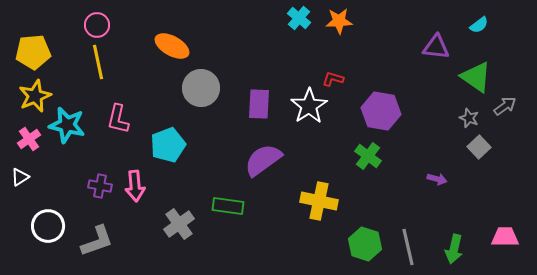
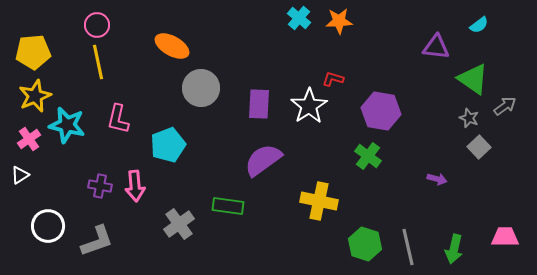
green triangle: moved 3 px left, 2 px down
white triangle: moved 2 px up
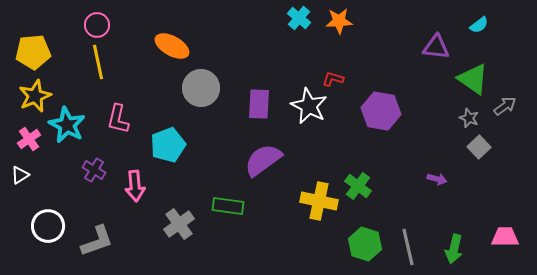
white star: rotated 12 degrees counterclockwise
cyan star: rotated 15 degrees clockwise
green cross: moved 10 px left, 30 px down
purple cross: moved 6 px left, 16 px up; rotated 20 degrees clockwise
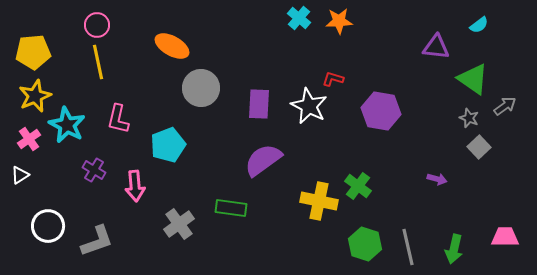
green rectangle: moved 3 px right, 2 px down
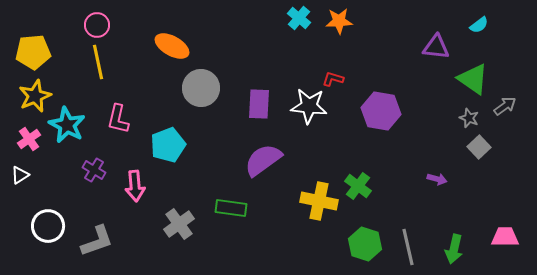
white star: rotated 21 degrees counterclockwise
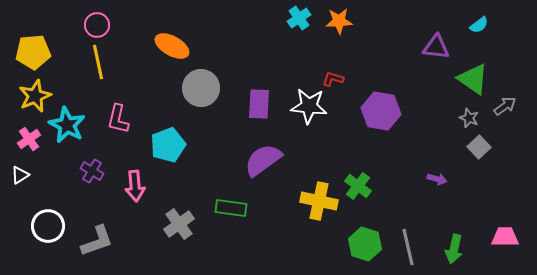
cyan cross: rotated 15 degrees clockwise
purple cross: moved 2 px left, 1 px down
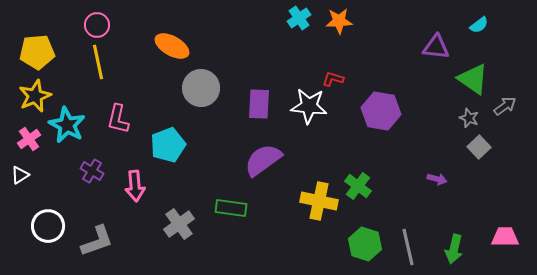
yellow pentagon: moved 4 px right
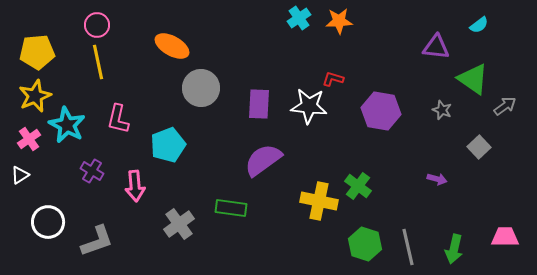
gray star: moved 27 px left, 8 px up
white circle: moved 4 px up
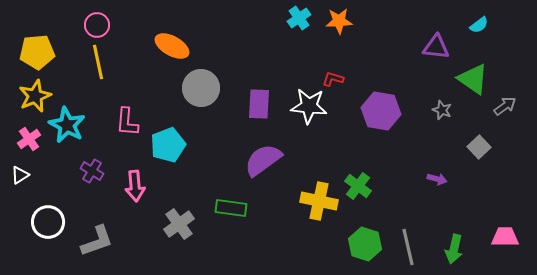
pink L-shape: moved 9 px right, 3 px down; rotated 8 degrees counterclockwise
